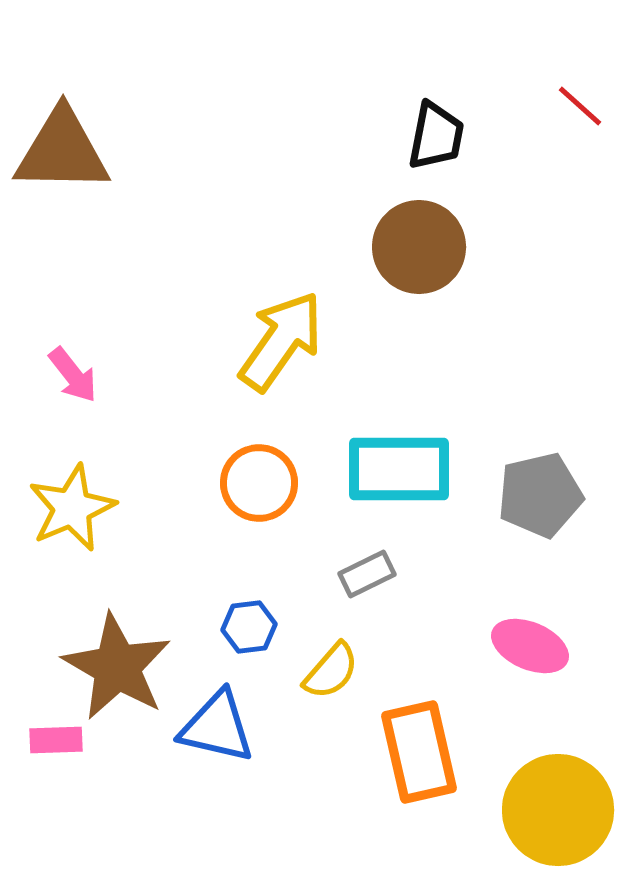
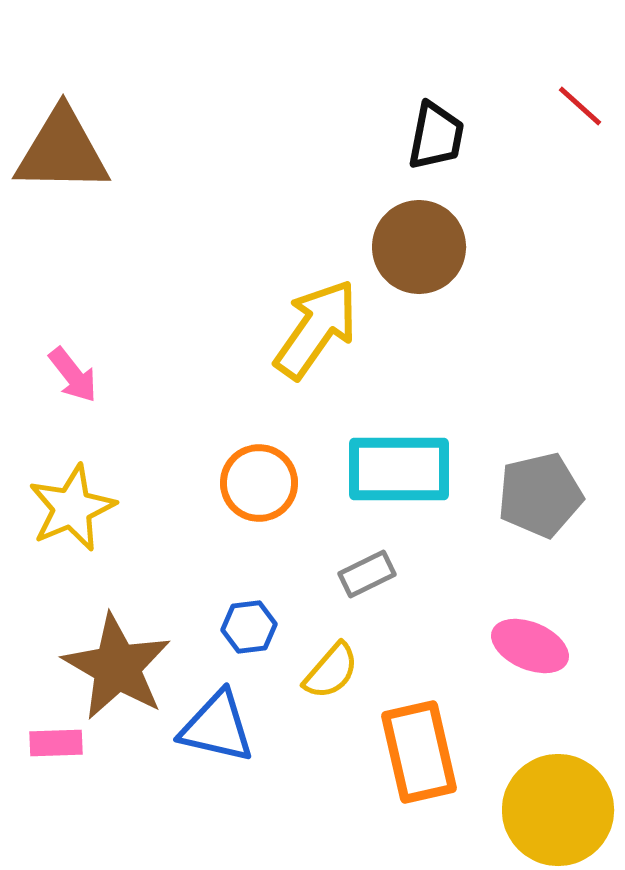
yellow arrow: moved 35 px right, 12 px up
pink rectangle: moved 3 px down
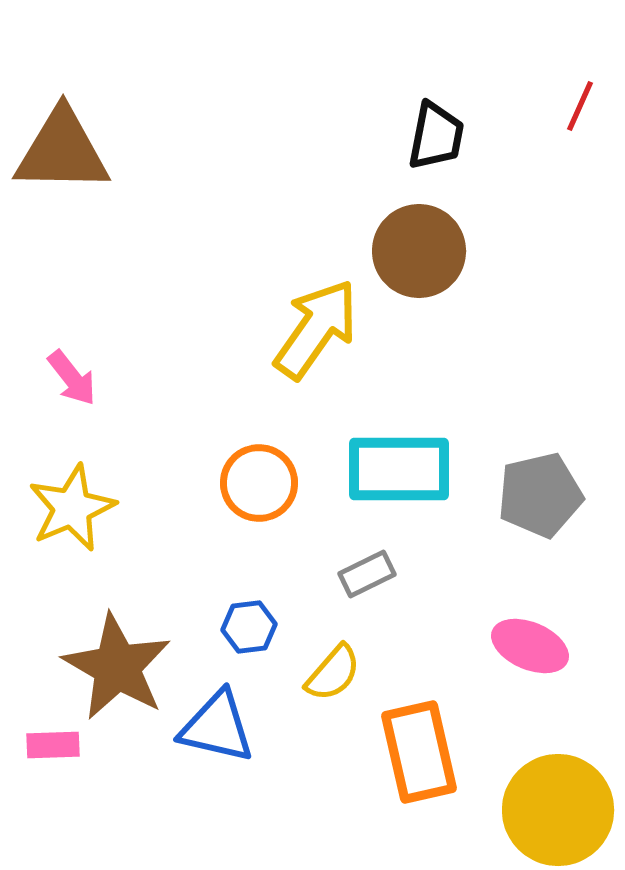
red line: rotated 72 degrees clockwise
brown circle: moved 4 px down
pink arrow: moved 1 px left, 3 px down
yellow semicircle: moved 2 px right, 2 px down
pink rectangle: moved 3 px left, 2 px down
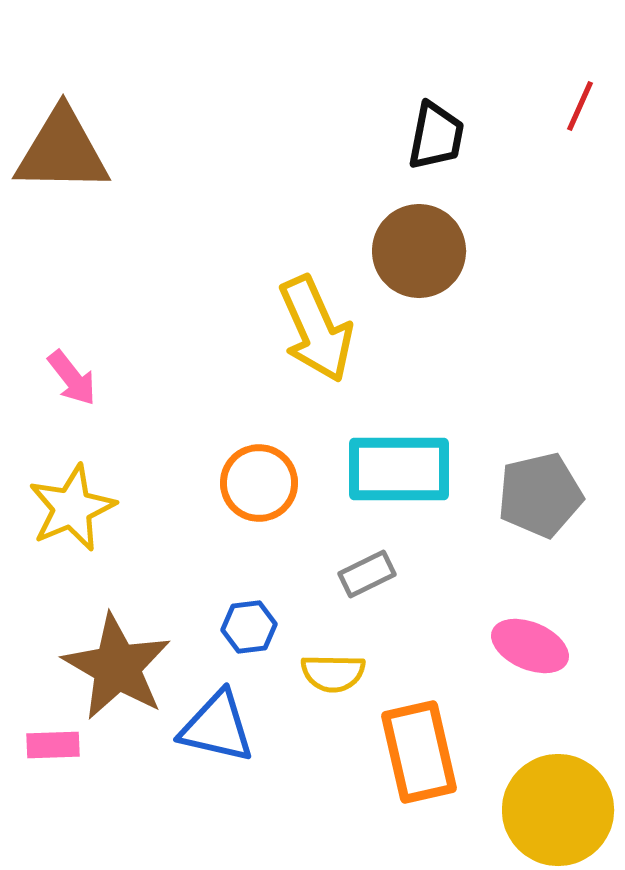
yellow arrow: rotated 121 degrees clockwise
yellow semicircle: rotated 50 degrees clockwise
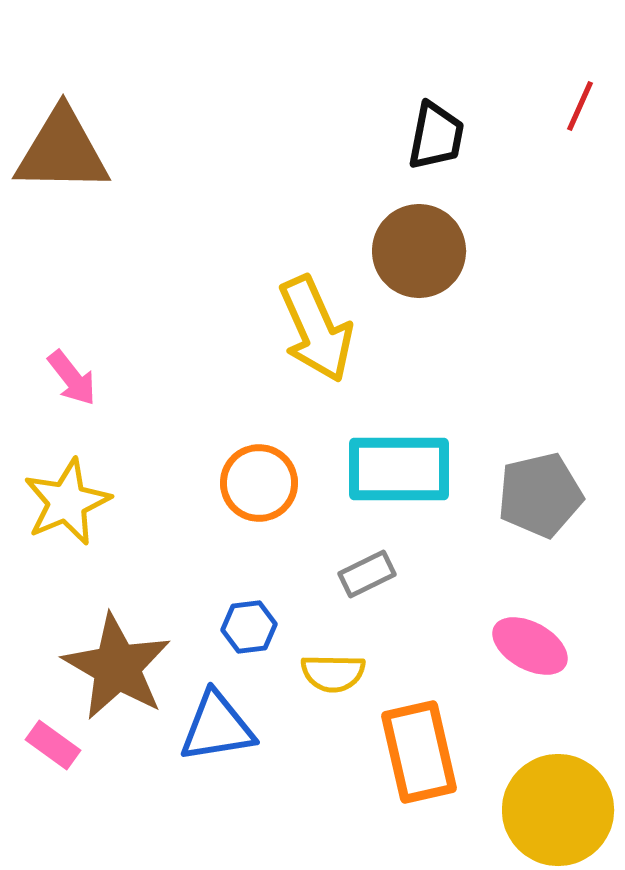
yellow star: moved 5 px left, 6 px up
pink ellipse: rotated 6 degrees clockwise
blue triangle: rotated 22 degrees counterclockwise
pink rectangle: rotated 38 degrees clockwise
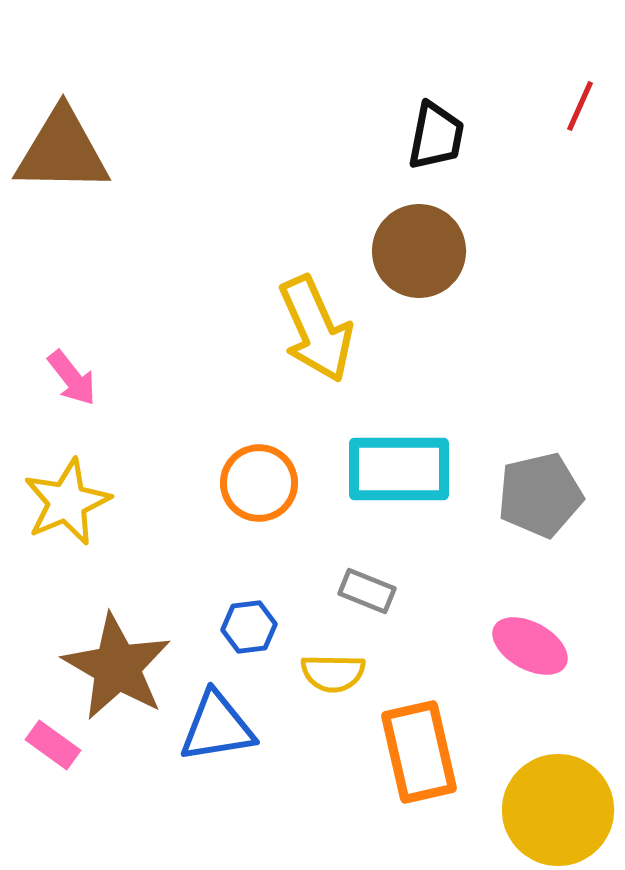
gray rectangle: moved 17 px down; rotated 48 degrees clockwise
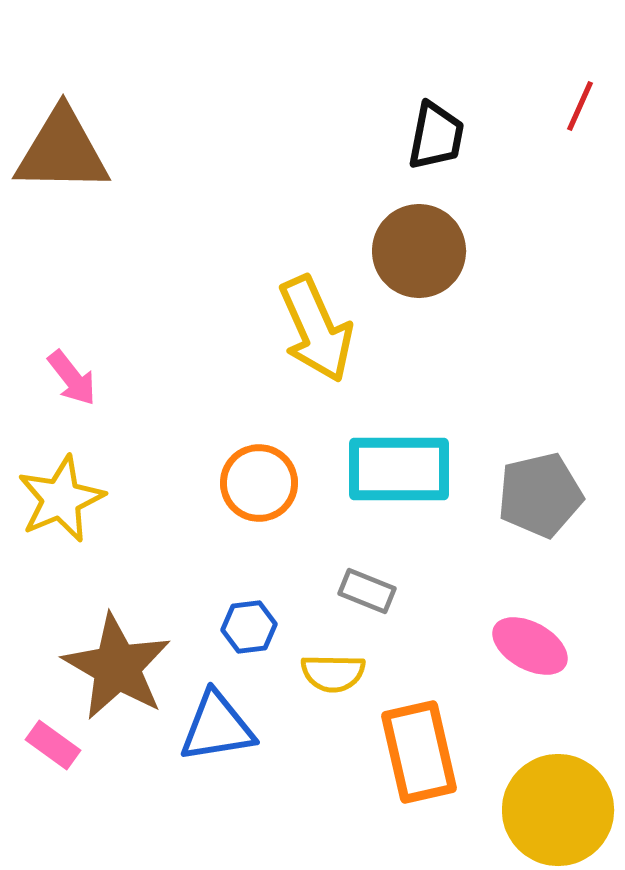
yellow star: moved 6 px left, 3 px up
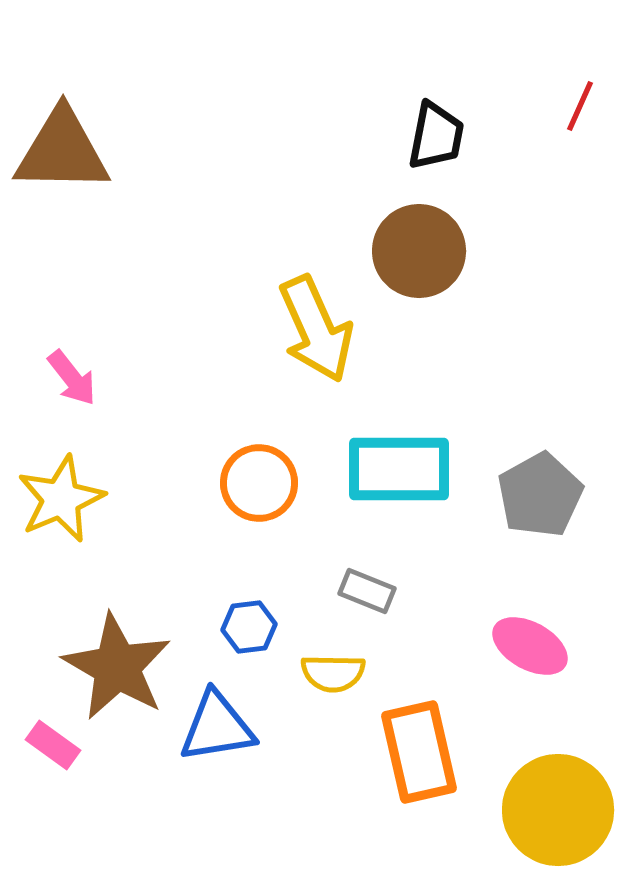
gray pentagon: rotated 16 degrees counterclockwise
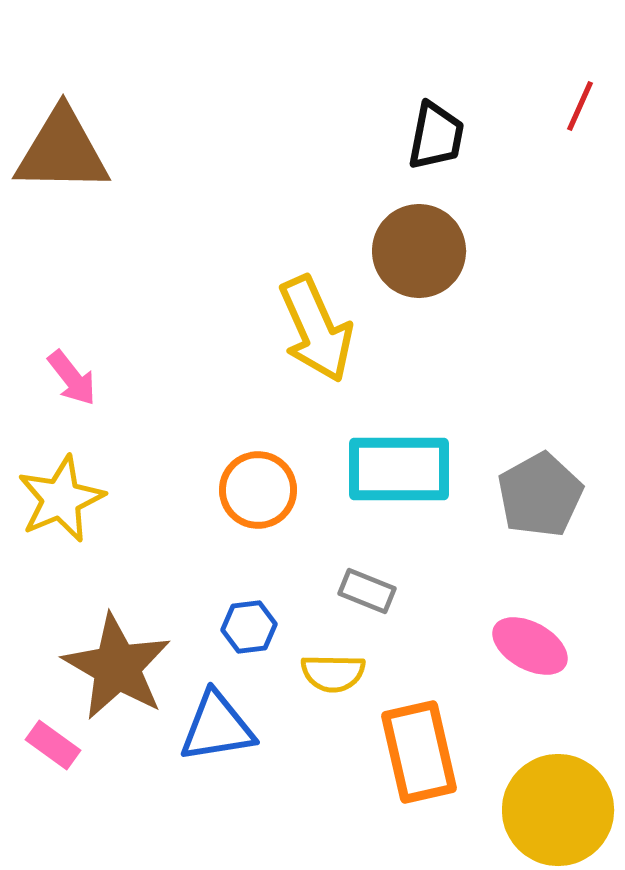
orange circle: moved 1 px left, 7 px down
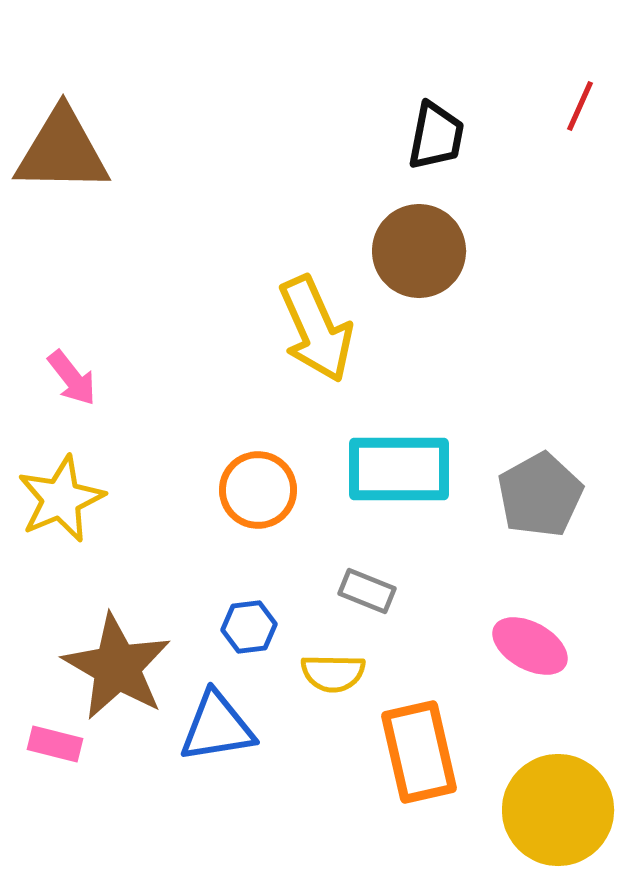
pink rectangle: moved 2 px right, 1 px up; rotated 22 degrees counterclockwise
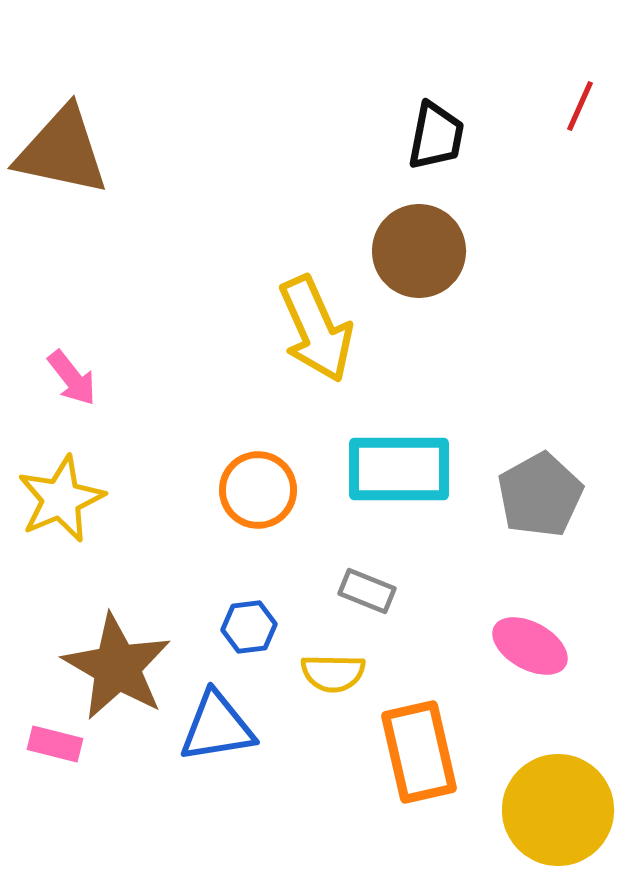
brown triangle: rotated 11 degrees clockwise
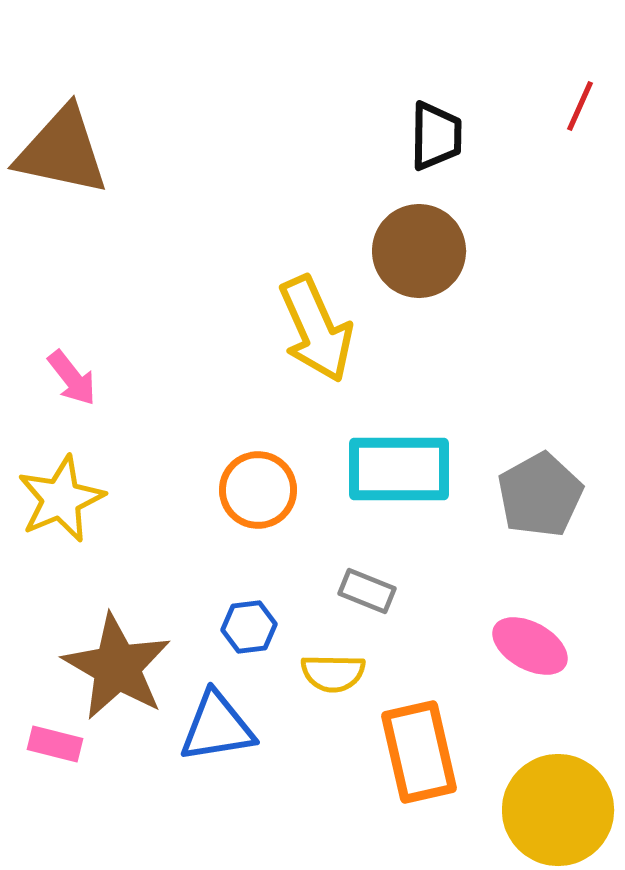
black trapezoid: rotated 10 degrees counterclockwise
